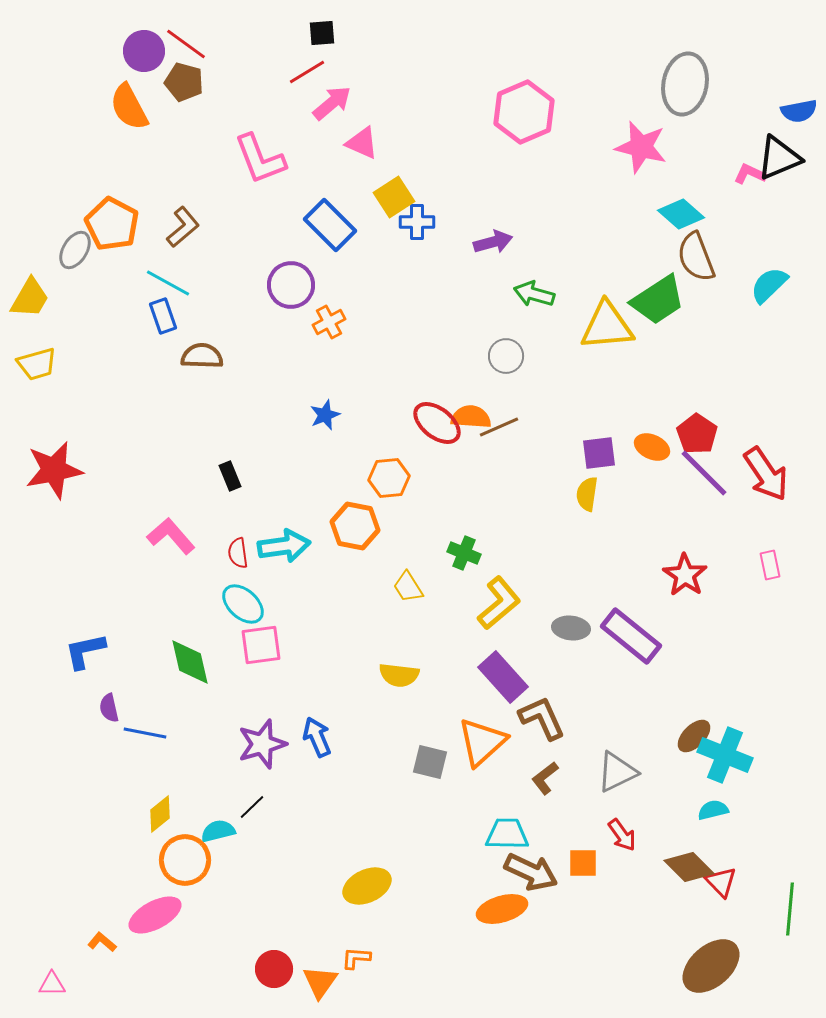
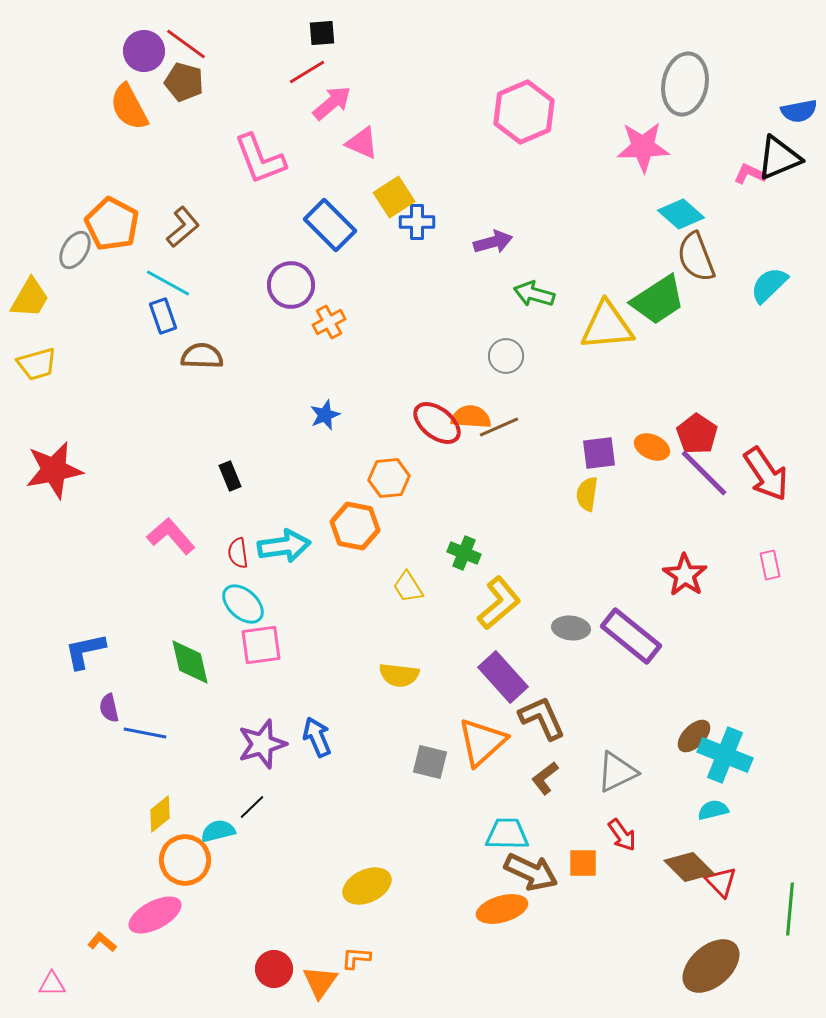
pink star at (641, 147): moved 2 px right; rotated 16 degrees counterclockwise
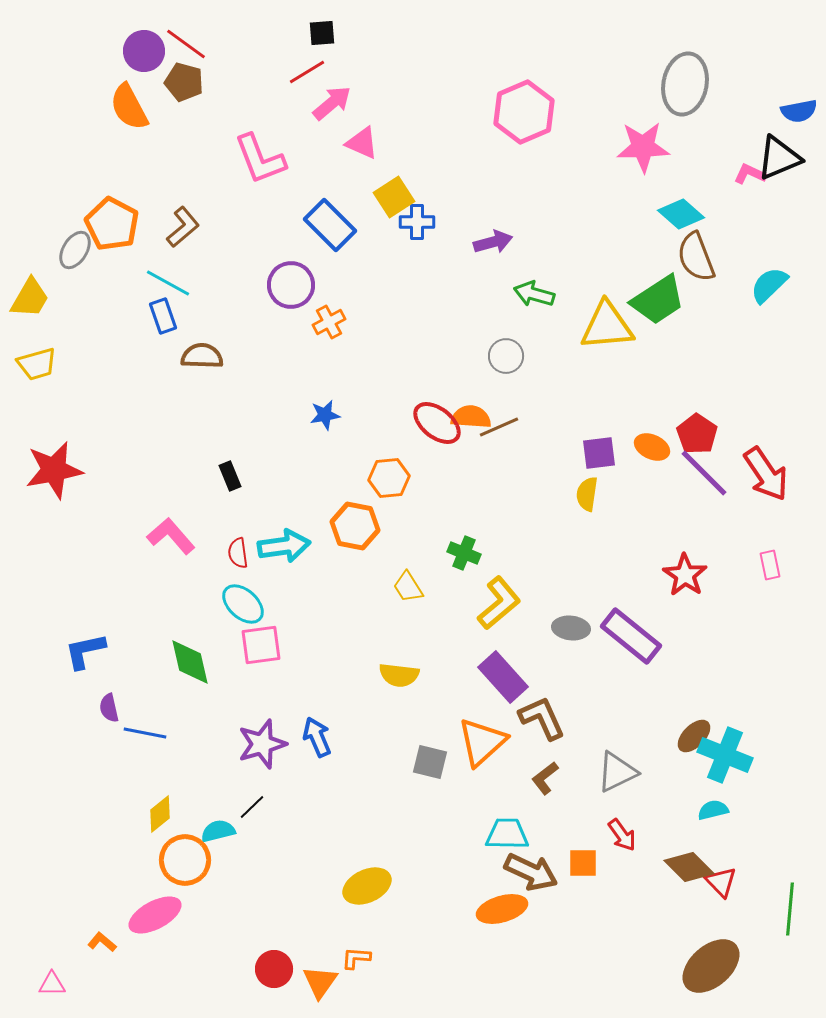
blue star at (325, 415): rotated 12 degrees clockwise
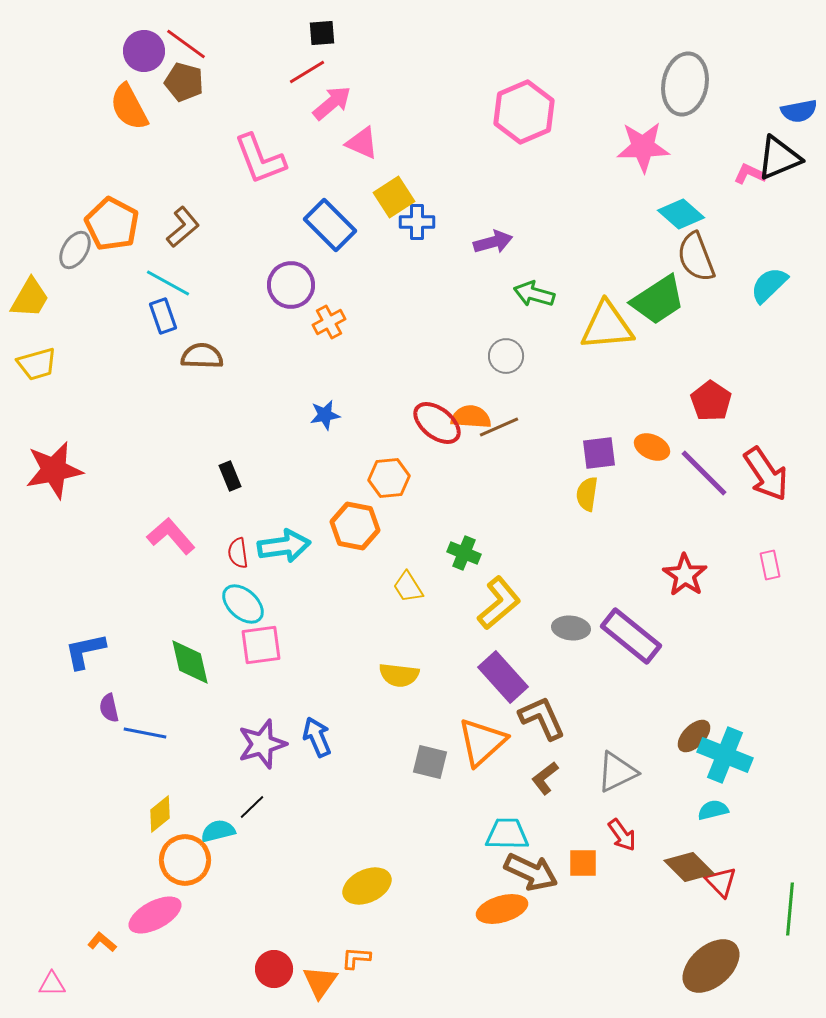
red pentagon at (697, 434): moved 14 px right, 33 px up
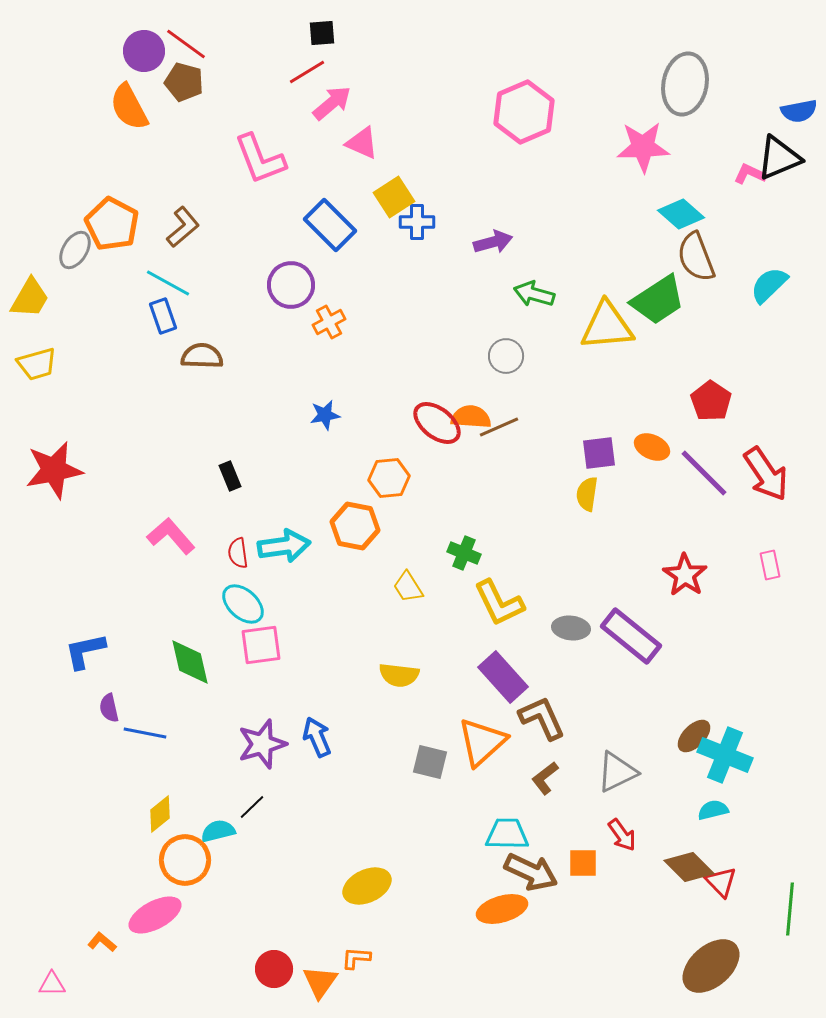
yellow L-shape at (499, 603): rotated 104 degrees clockwise
